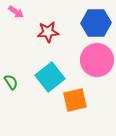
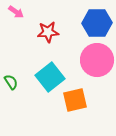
blue hexagon: moved 1 px right
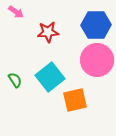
blue hexagon: moved 1 px left, 2 px down
green semicircle: moved 4 px right, 2 px up
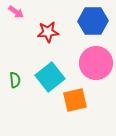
blue hexagon: moved 3 px left, 4 px up
pink circle: moved 1 px left, 3 px down
green semicircle: rotated 28 degrees clockwise
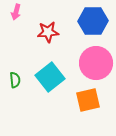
pink arrow: rotated 70 degrees clockwise
orange square: moved 13 px right
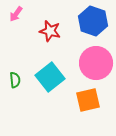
pink arrow: moved 2 px down; rotated 21 degrees clockwise
blue hexagon: rotated 20 degrees clockwise
red star: moved 2 px right, 1 px up; rotated 20 degrees clockwise
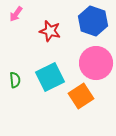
cyan square: rotated 12 degrees clockwise
orange square: moved 7 px left, 4 px up; rotated 20 degrees counterclockwise
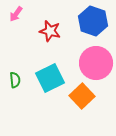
cyan square: moved 1 px down
orange square: moved 1 px right; rotated 10 degrees counterclockwise
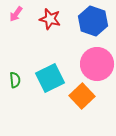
red star: moved 12 px up
pink circle: moved 1 px right, 1 px down
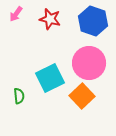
pink circle: moved 8 px left, 1 px up
green semicircle: moved 4 px right, 16 px down
